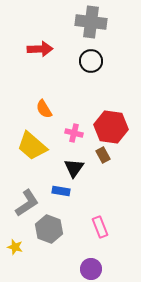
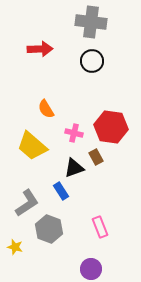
black circle: moved 1 px right
orange semicircle: moved 2 px right
brown rectangle: moved 7 px left, 2 px down
black triangle: rotated 35 degrees clockwise
blue rectangle: rotated 48 degrees clockwise
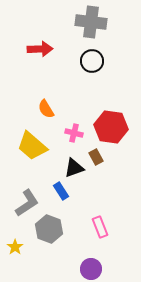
yellow star: rotated 21 degrees clockwise
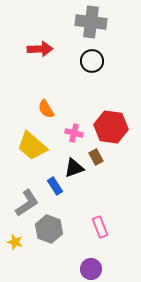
blue rectangle: moved 6 px left, 5 px up
yellow star: moved 5 px up; rotated 21 degrees counterclockwise
